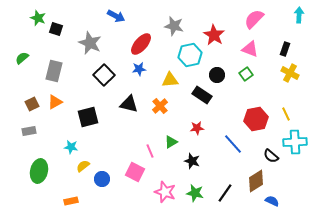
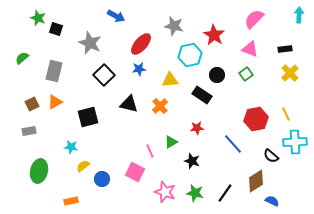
black rectangle at (285, 49): rotated 64 degrees clockwise
yellow cross at (290, 73): rotated 18 degrees clockwise
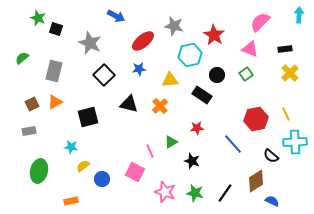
pink semicircle at (254, 19): moved 6 px right, 3 px down
red ellipse at (141, 44): moved 2 px right, 3 px up; rotated 10 degrees clockwise
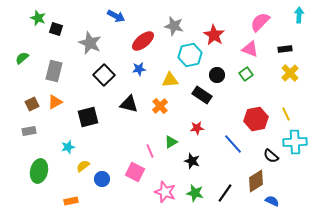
cyan star at (71, 147): moved 3 px left; rotated 24 degrees counterclockwise
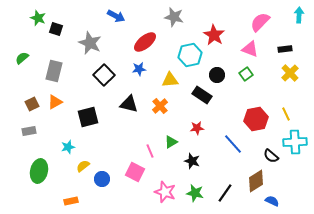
gray star at (174, 26): moved 9 px up
red ellipse at (143, 41): moved 2 px right, 1 px down
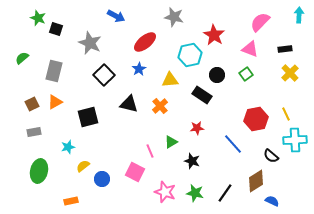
blue star at (139, 69): rotated 24 degrees counterclockwise
gray rectangle at (29, 131): moved 5 px right, 1 px down
cyan cross at (295, 142): moved 2 px up
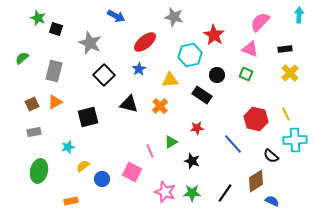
green square at (246, 74): rotated 32 degrees counterclockwise
red hexagon at (256, 119): rotated 25 degrees clockwise
pink square at (135, 172): moved 3 px left
green star at (195, 193): moved 3 px left; rotated 12 degrees counterclockwise
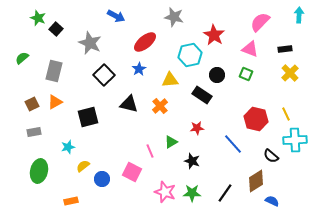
black square at (56, 29): rotated 24 degrees clockwise
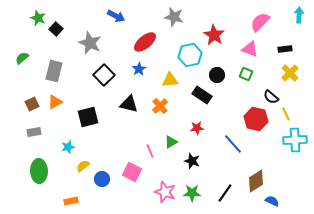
black semicircle at (271, 156): moved 59 px up
green ellipse at (39, 171): rotated 15 degrees counterclockwise
